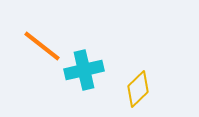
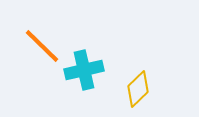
orange line: rotated 6 degrees clockwise
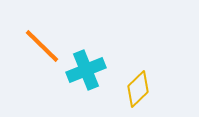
cyan cross: moved 2 px right; rotated 9 degrees counterclockwise
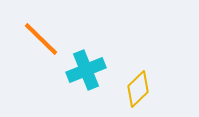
orange line: moved 1 px left, 7 px up
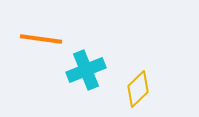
orange line: rotated 36 degrees counterclockwise
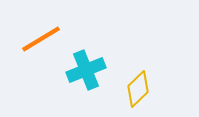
orange line: rotated 39 degrees counterclockwise
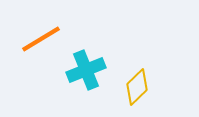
yellow diamond: moved 1 px left, 2 px up
